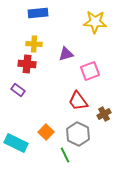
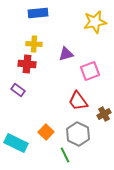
yellow star: rotated 15 degrees counterclockwise
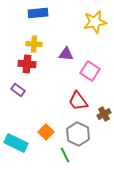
purple triangle: rotated 21 degrees clockwise
pink square: rotated 36 degrees counterclockwise
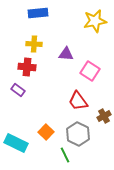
yellow star: moved 1 px up
red cross: moved 3 px down
brown cross: moved 2 px down
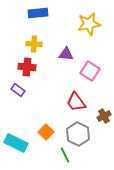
yellow star: moved 6 px left, 3 px down
red trapezoid: moved 2 px left, 1 px down
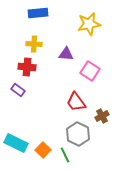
brown cross: moved 2 px left
orange square: moved 3 px left, 18 px down
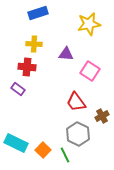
blue rectangle: rotated 12 degrees counterclockwise
purple rectangle: moved 1 px up
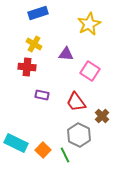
yellow star: rotated 15 degrees counterclockwise
yellow cross: rotated 28 degrees clockwise
purple rectangle: moved 24 px right, 6 px down; rotated 24 degrees counterclockwise
brown cross: rotated 16 degrees counterclockwise
gray hexagon: moved 1 px right, 1 px down
